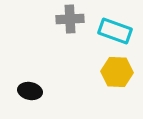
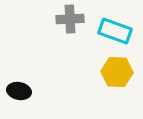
black ellipse: moved 11 px left
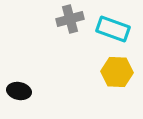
gray cross: rotated 12 degrees counterclockwise
cyan rectangle: moved 2 px left, 2 px up
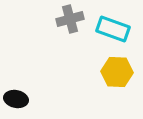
black ellipse: moved 3 px left, 8 px down
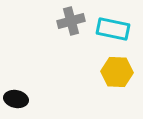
gray cross: moved 1 px right, 2 px down
cyan rectangle: rotated 8 degrees counterclockwise
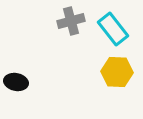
cyan rectangle: rotated 40 degrees clockwise
black ellipse: moved 17 px up
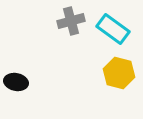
cyan rectangle: rotated 16 degrees counterclockwise
yellow hexagon: moved 2 px right, 1 px down; rotated 12 degrees clockwise
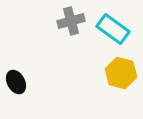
yellow hexagon: moved 2 px right
black ellipse: rotated 50 degrees clockwise
